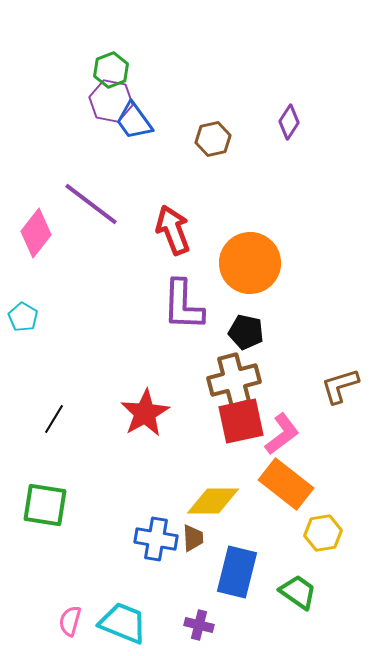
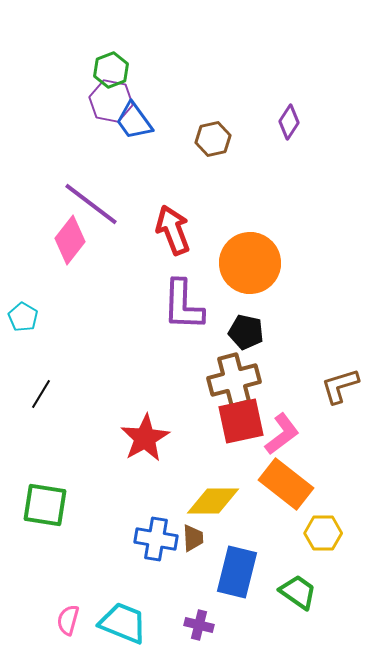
pink diamond: moved 34 px right, 7 px down
red star: moved 25 px down
black line: moved 13 px left, 25 px up
yellow hexagon: rotated 9 degrees clockwise
pink semicircle: moved 2 px left, 1 px up
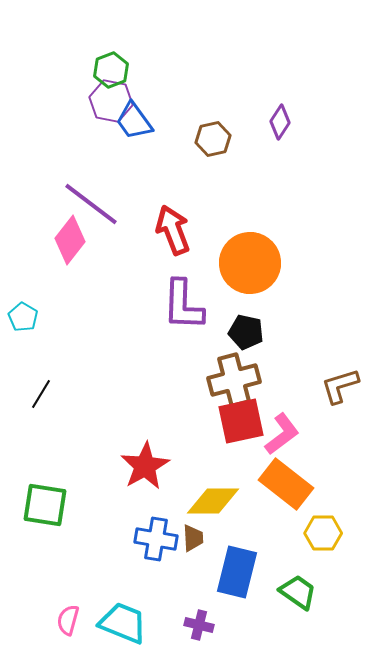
purple diamond: moved 9 px left
red star: moved 28 px down
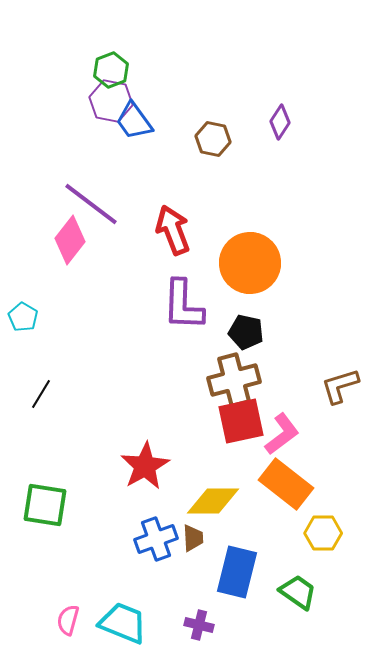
brown hexagon: rotated 24 degrees clockwise
blue cross: rotated 30 degrees counterclockwise
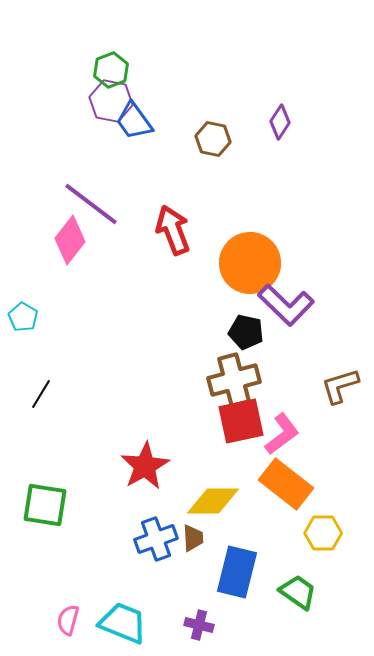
purple L-shape: moved 103 px right; rotated 48 degrees counterclockwise
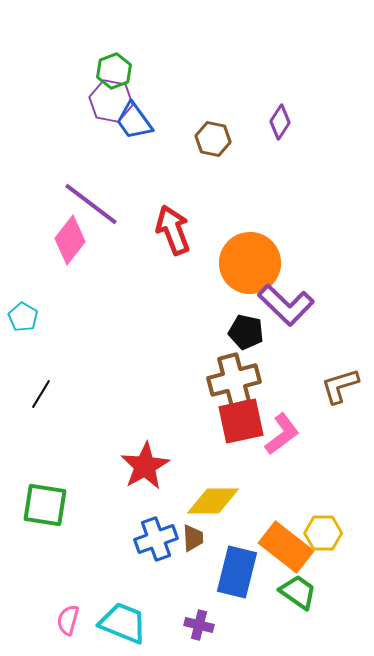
green hexagon: moved 3 px right, 1 px down
orange rectangle: moved 63 px down
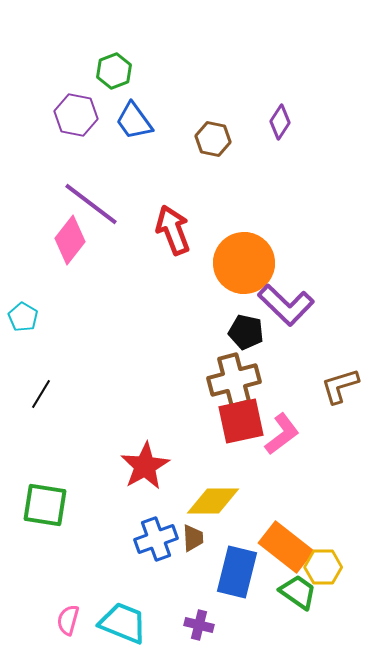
purple hexagon: moved 35 px left, 14 px down
orange circle: moved 6 px left
yellow hexagon: moved 34 px down
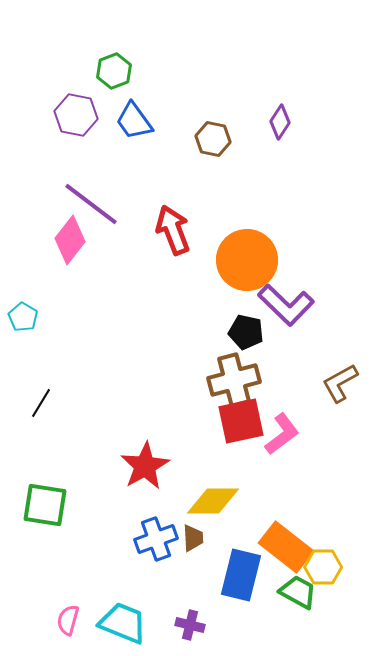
orange circle: moved 3 px right, 3 px up
brown L-shape: moved 3 px up; rotated 12 degrees counterclockwise
black line: moved 9 px down
blue rectangle: moved 4 px right, 3 px down
green trapezoid: rotated 6 degrees counterclockwise
purple cross: moved 9 px left
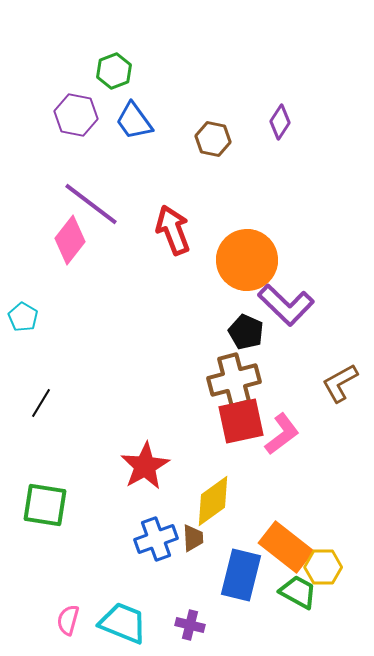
black pentagon: rotated 12 degrees clockwise
yellow diamond: rotated 36 degrees counterclockwise
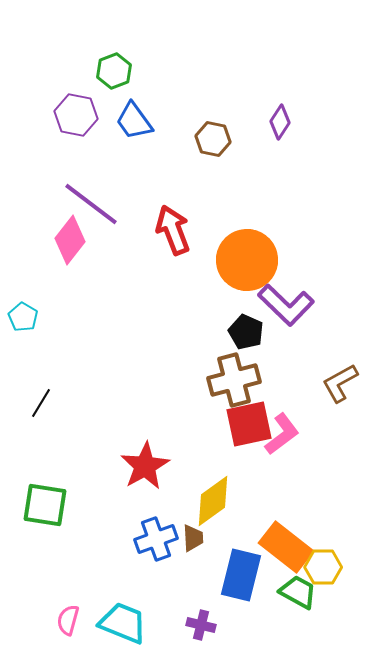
red square: moved 8 px right, 3 px down
purple cross: moved 11 px right
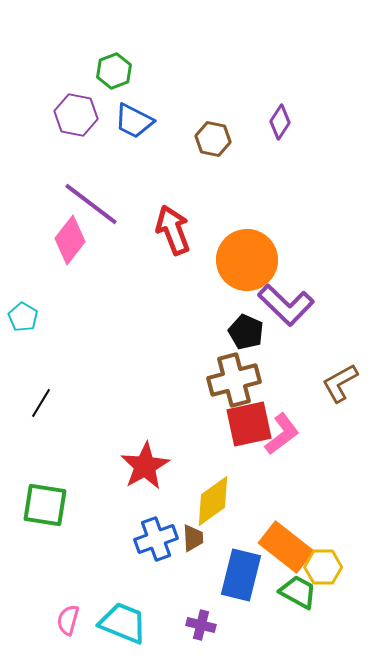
blue trapezoid: rotated 27 degrees counterclockwise
